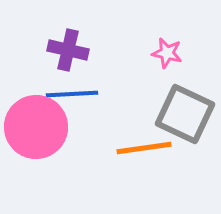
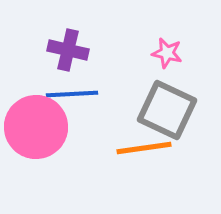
gray square: moved 18 px left, 4 px up
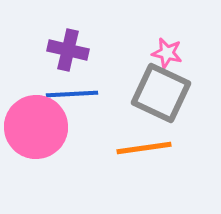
gray square: moved 6 px left, 17 px up
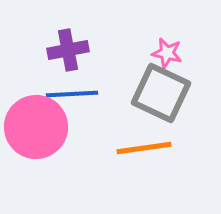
purple cross: rotated 24 degrees counterclockwise
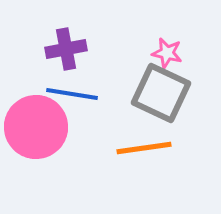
purple cross: moved 2 px left, 1 px up
blue line: rotated 12 degrees clockwise
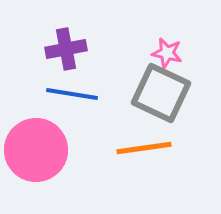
pink circle: moved 23 px down
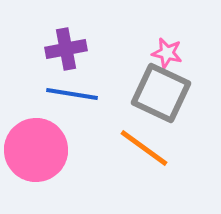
orange line: rotated 44 degrees clockwise
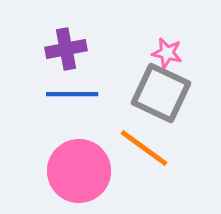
blue line: rotated 9 degrees counterclockwise
pink circle: moved 43 px right, 21 px down
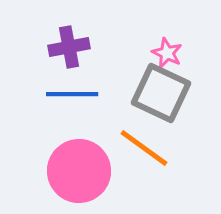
purple cross: moved 3 px right, 2 px up
pink star: rotated 12 degrees clockwise
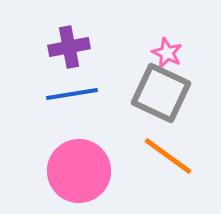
blue line: rotated 9 degrees counterclockwise
orange line: moved 24 px right, 8 px down
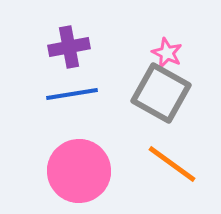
gray square: rotated 4 degrees clockwise
orange line: moved 4 px right, 8 px down
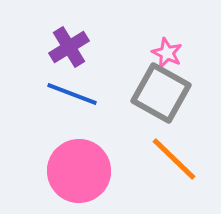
purple cross: rotated 21 degrees counterclockwise
blue line: rotated 30 degrees clockwise
orange line: moved 2 px right, 5 px up; rotated 8 degrees clockwise
